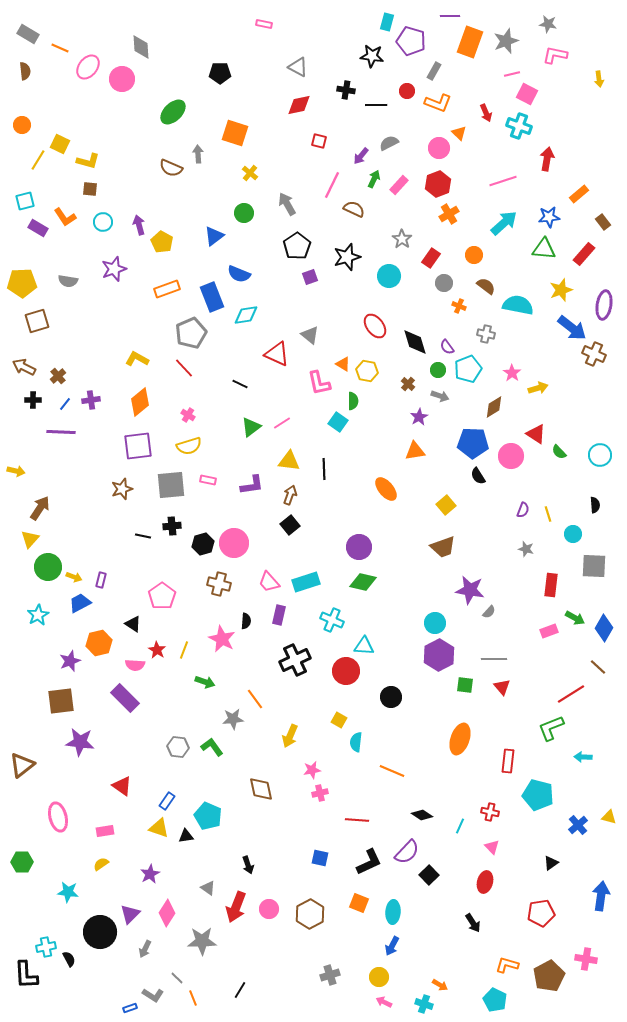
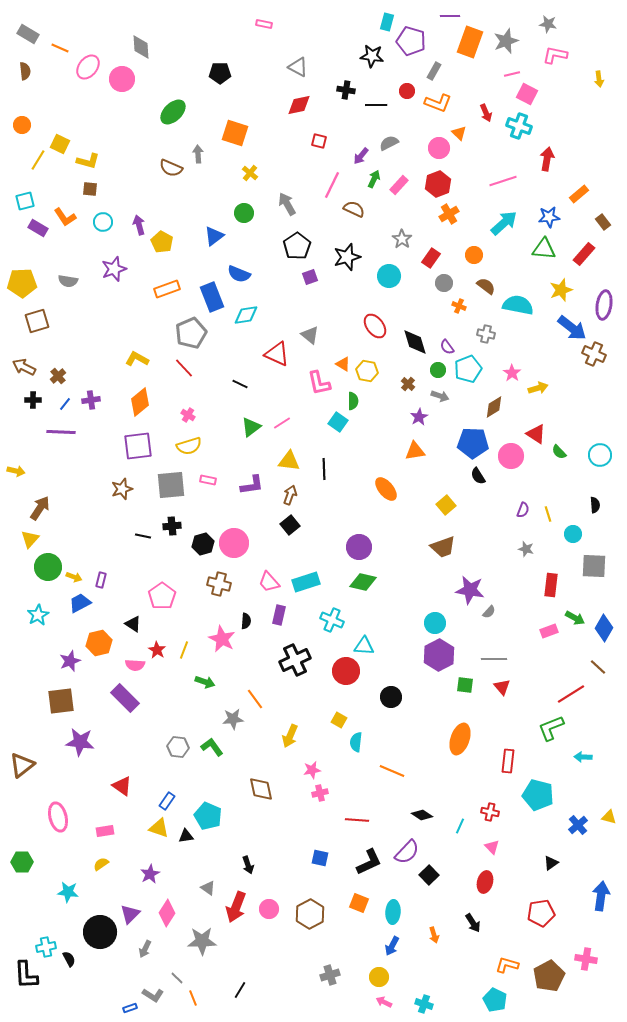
orange arrow at (440, 985): moved 6 px left, 50 px up; rotated 42 degrees clockwise
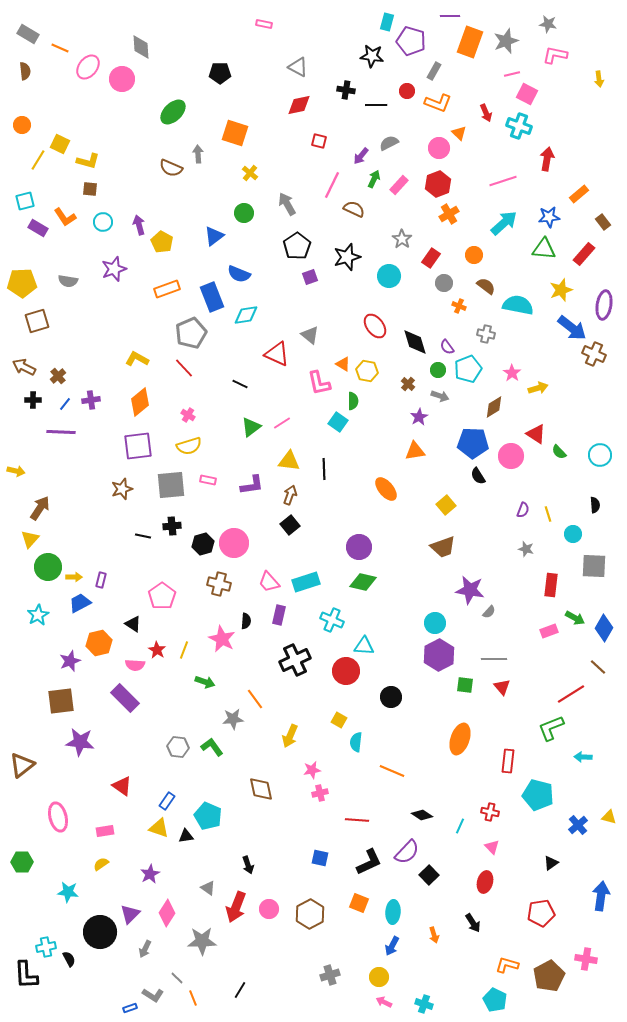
yellow arrow at (74, 577): rotated 21 degrees counterclockwise
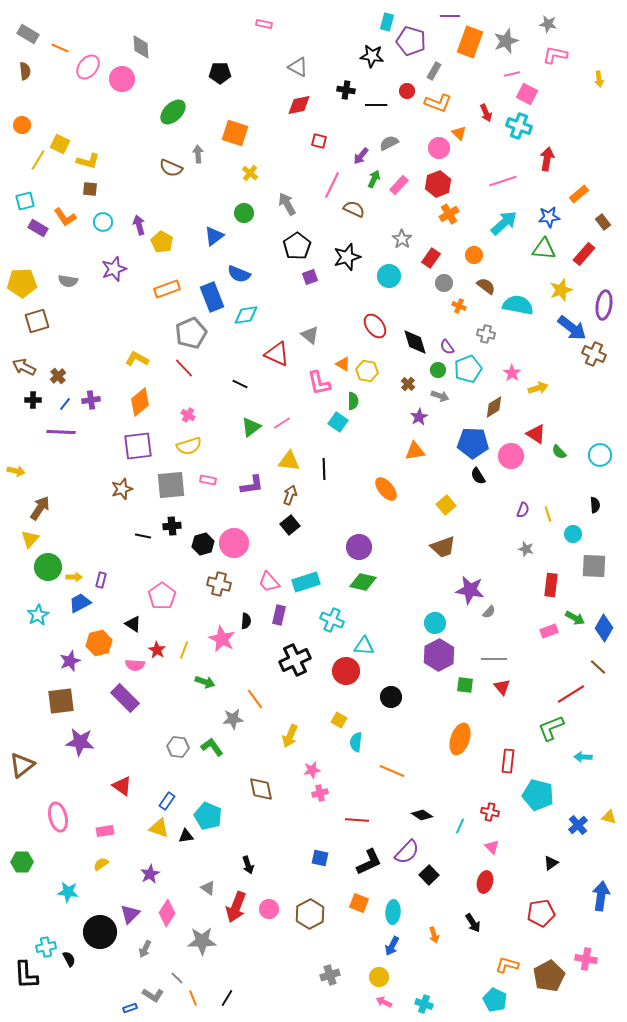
black line at (240, 990): moved 13 px left, 8 px down
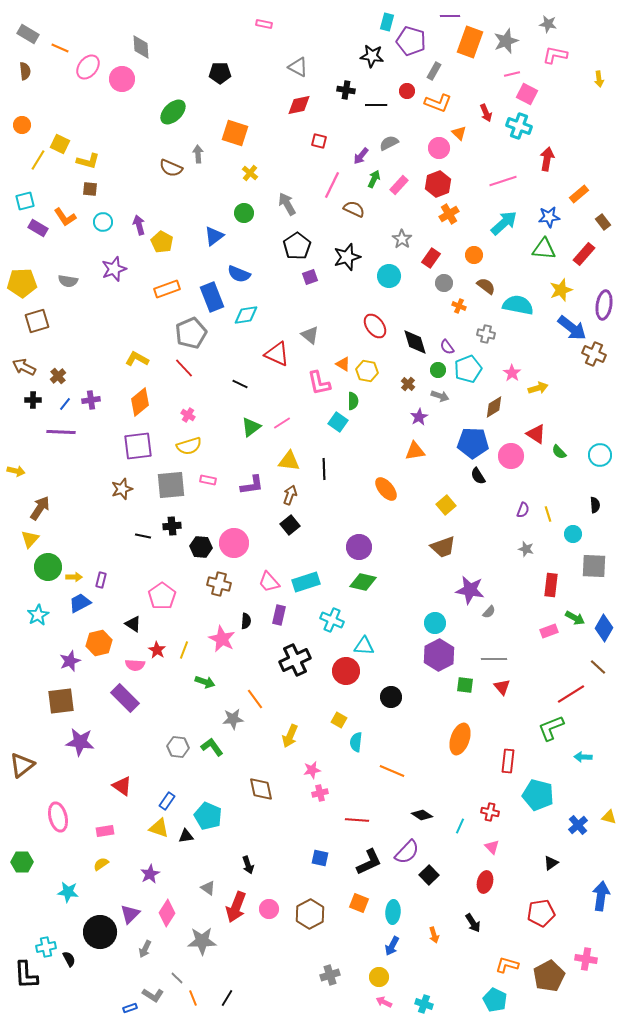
black hexagon at (203, 544): moved 2 px left, 3 px down; rotated 20 degrees clockwise
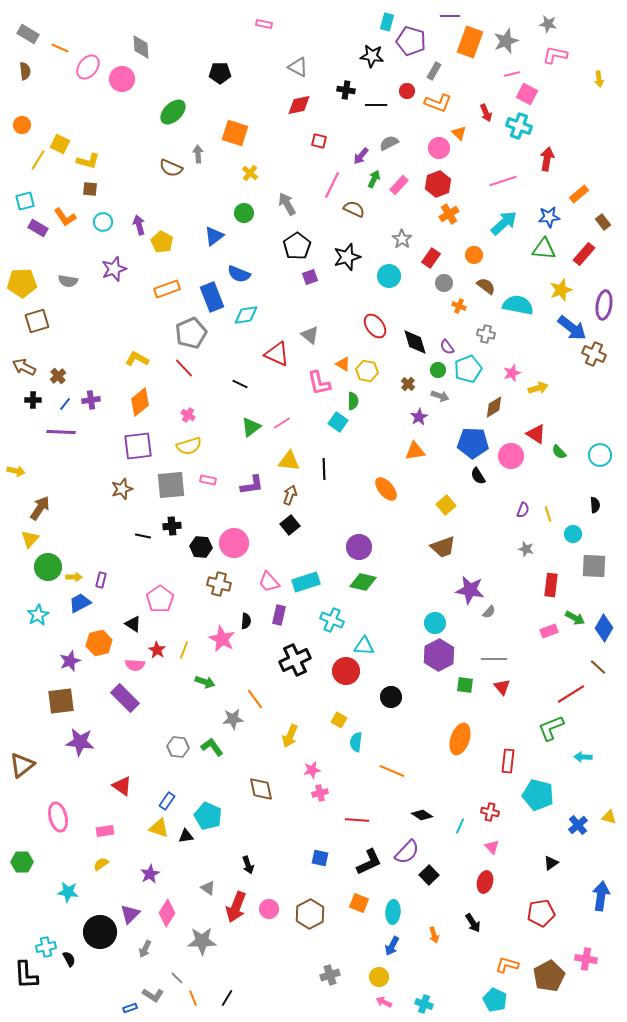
pink star at (512, 373): rotated 18 degrees clockwise
pink pentagon at (162, 596): moved 2 px left, 3 px down
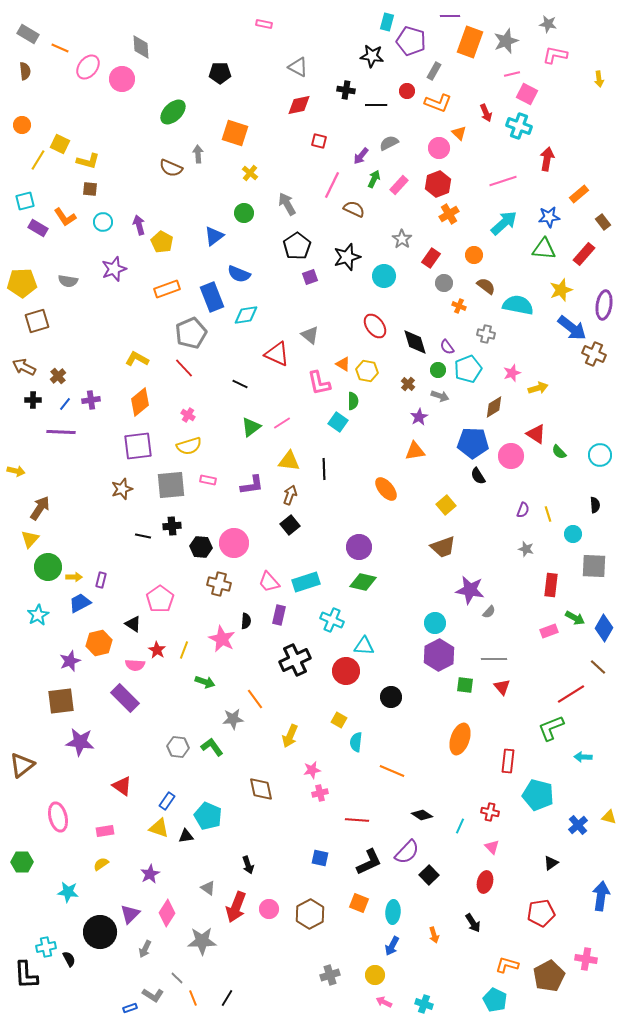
cyan circle at (389, 276): moved 5 px left
yellow circle at (379, 977): moved 4 px left, 2 px up
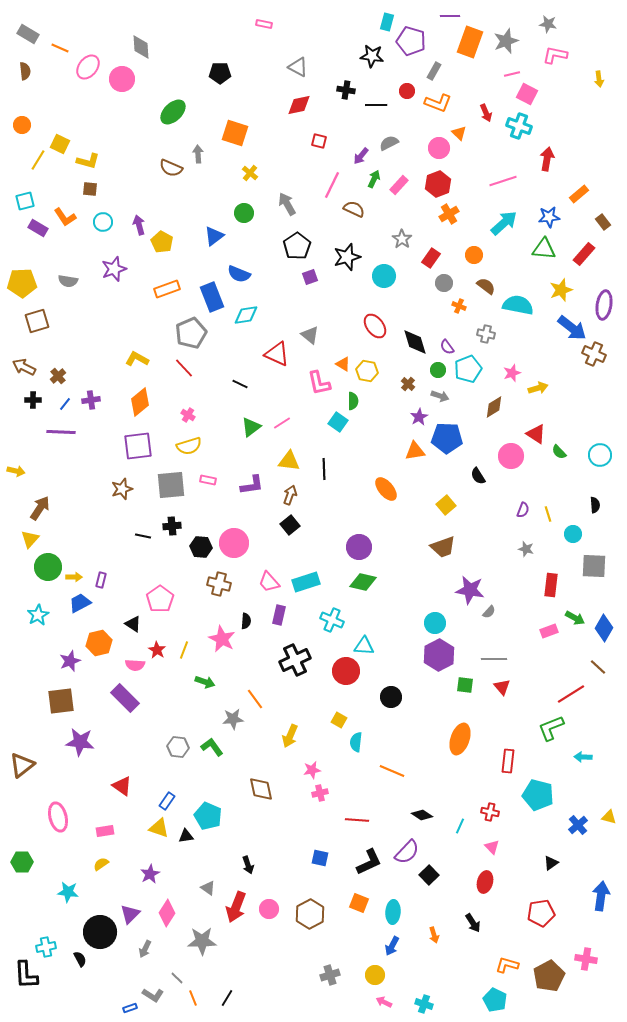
blue pentagon at (473, 443): moved 26 px left, 5 px up
black semicircle at (69, 959): moved 11 px right
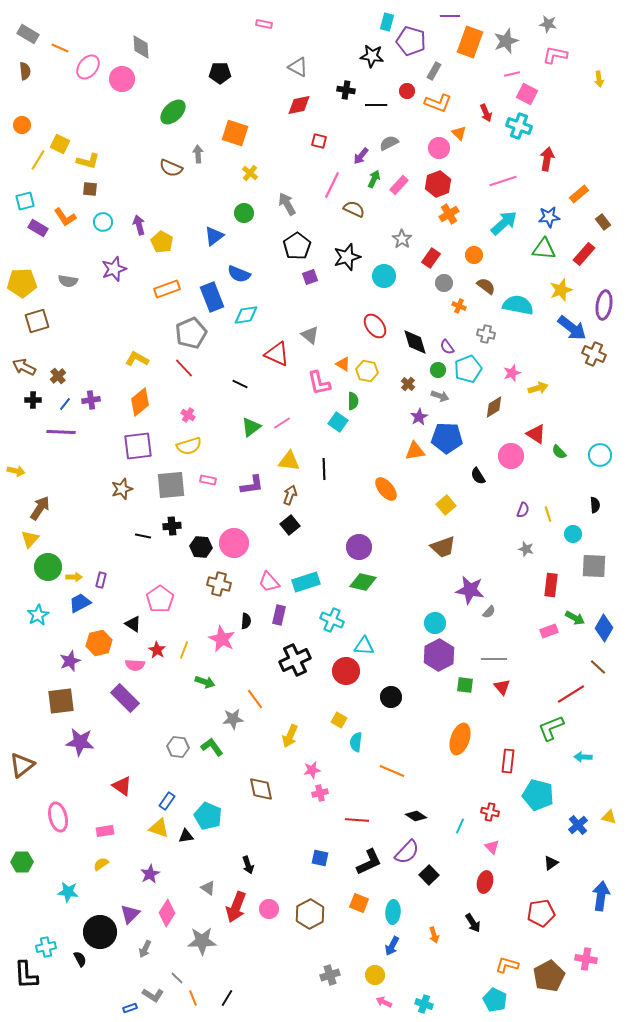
black diamond at (422, 815): moved 6 px left, 1 px down
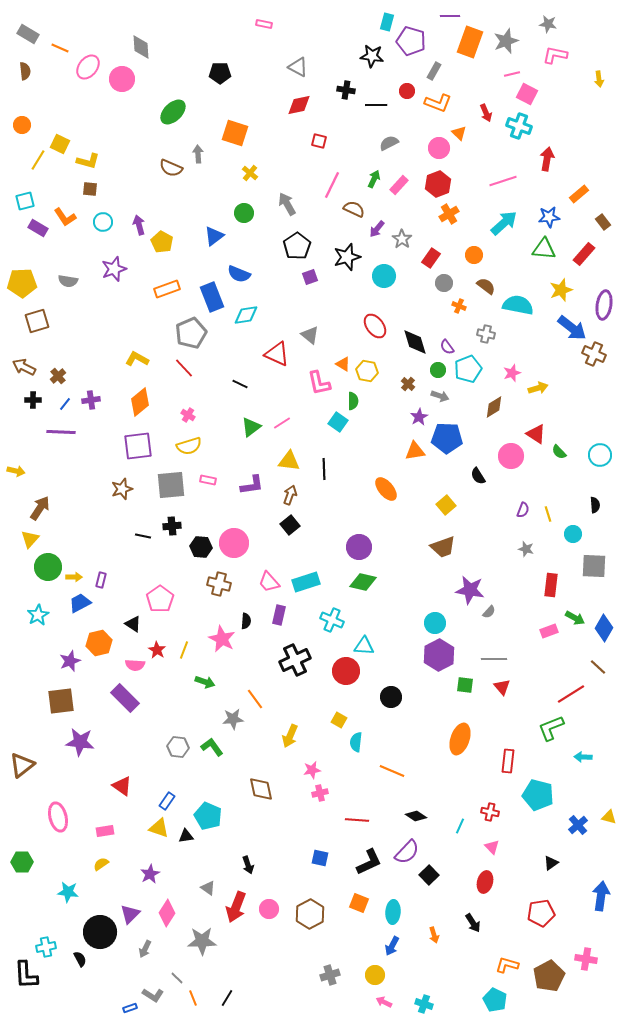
purple arrow at (361, 156): moved 16 px right, 73 px down
